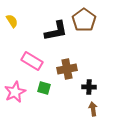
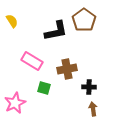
pink star: moved 11 px down
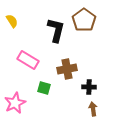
black L-shape: moved 1 px up; rotated 65 degrees counterclockwise
pink rectangle: moved 4 px left, 1 px up
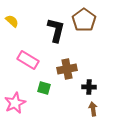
yellow semicircle: rotated 16 degrees counterclockwise
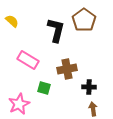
pink star: moved 4 px right, 1 px down
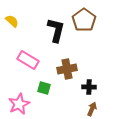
brown arrow: moved 1 px left; rotated 32 degrees clockwise
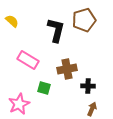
brown pentagon: rotated 20 degrees clockwise
black cross: moved 1 px left, 1 px up
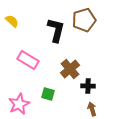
brown cross: moved 3 px right; rotated 30 degrees counterclockwise
green square: moved 4 px right, 6 px down
brown arrow: rotated 40 degrees counterclockwise
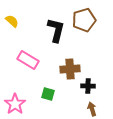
brown cross: rotated 36 degrees clockwise
pink star: moved 4 px left; rotated 10 degrees counterclockwise
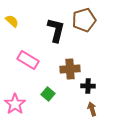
green square: rotated 24 degrees clockwise
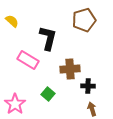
black L-shape: moved 8 px left, 8 px down
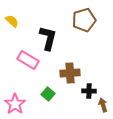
brown cross: moved 4 px down
black cross: moved 1 px right, 5 px down
brown arrow: moved 11 px right, 4 px up
